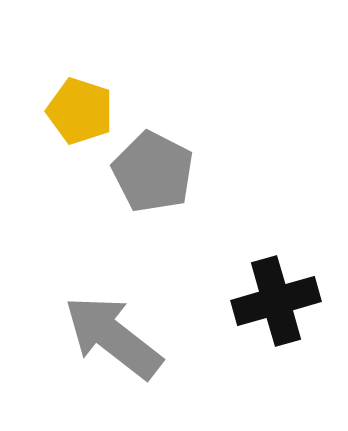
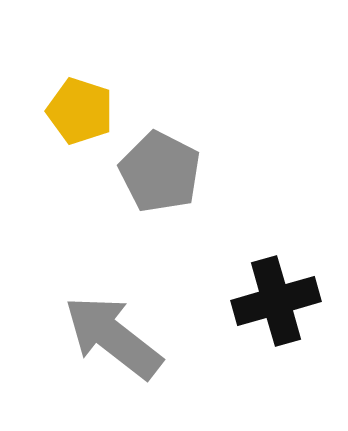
gray pentagon: moved 7 px right
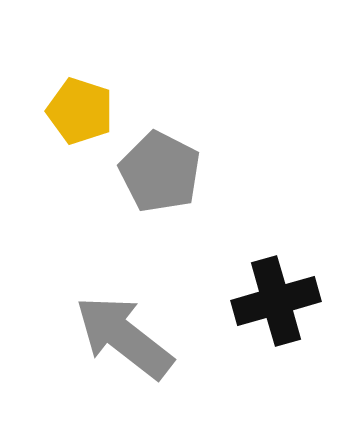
gray arrow: moved 11 px right
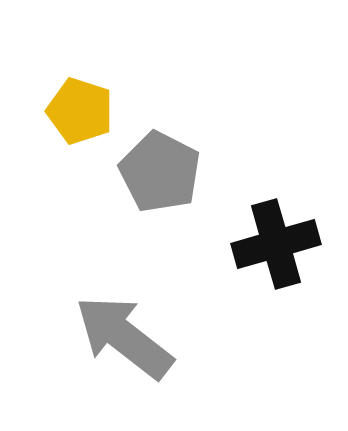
black cross: moved 57 px up
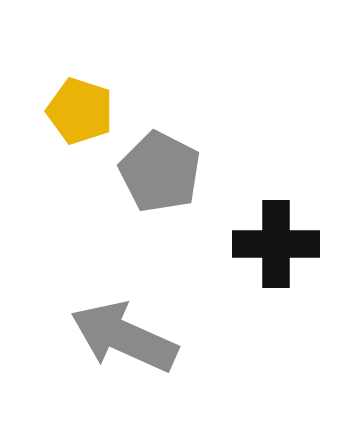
black cross: rotated 16 degrees clockwise
gray arrow: rotated 14 degrees counterclockwise
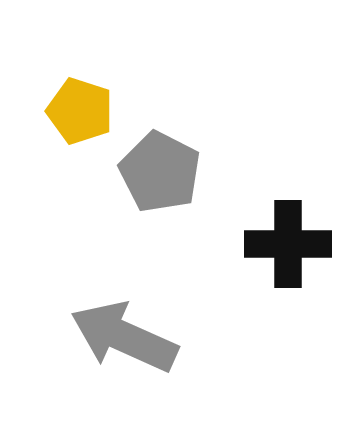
black cross: moved 12 px right
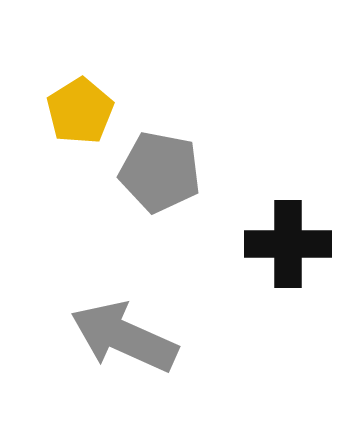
yellow pentagon: rotated 22 degrees clockwise
gray pentagon: rotated 16 degrees counterclockwise
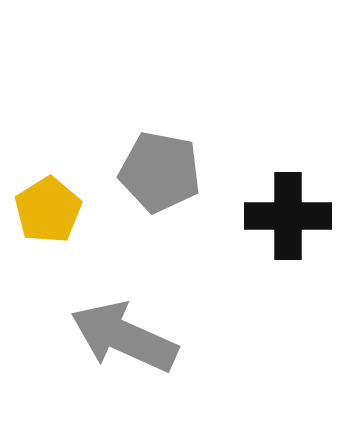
yellow pentagon: moved 32 px left, 99 px down
black cross: moved 28 px up
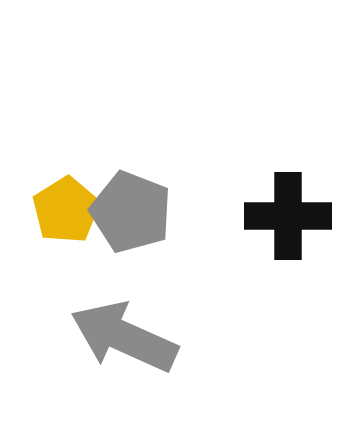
gray pentagon: moved 29 px left, 40 px down; rotated 10 degrees clockwise
yellow pentagon: moved 18 px right
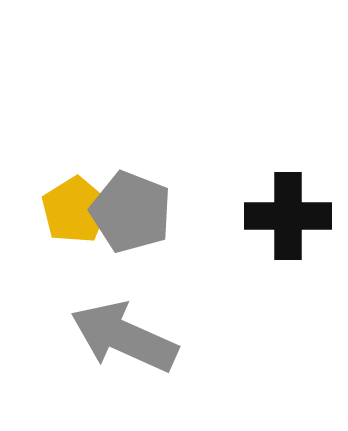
yellow pentagon: moved 9 px right
